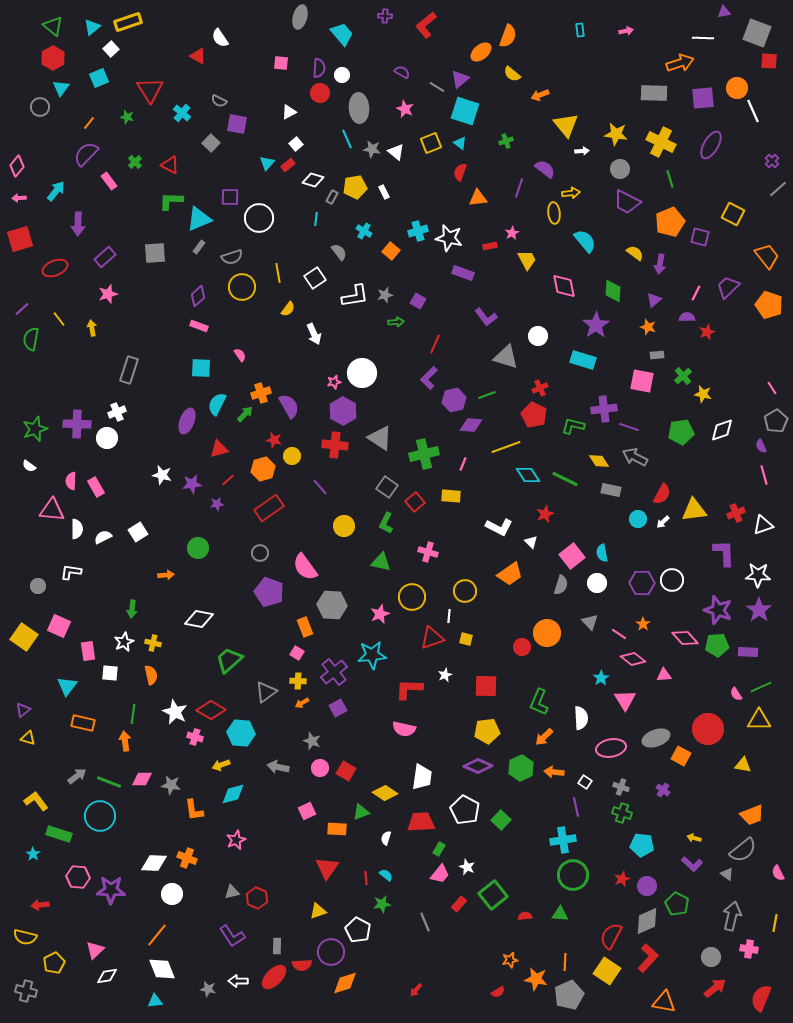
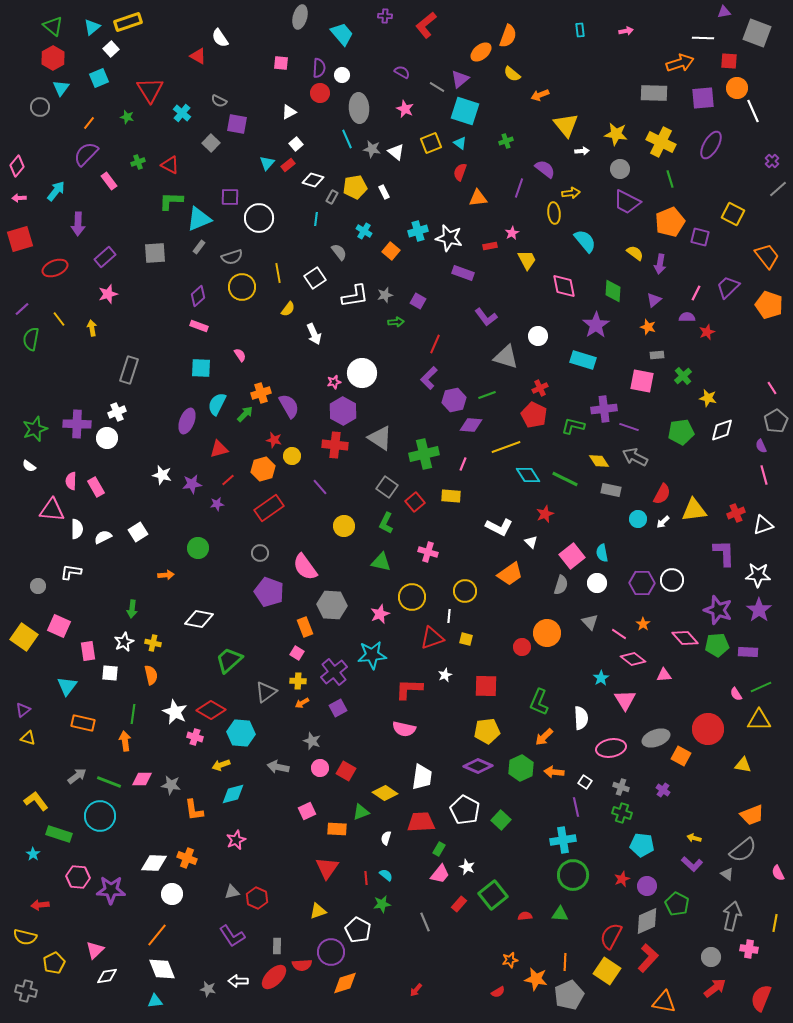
red square at (769, 61): moved 40 px left
green cross at (135, 162): moved 3 px right; rotated 24 degrees clockwise
yellow star at (703, 394): moved 5 px right, 4 px down
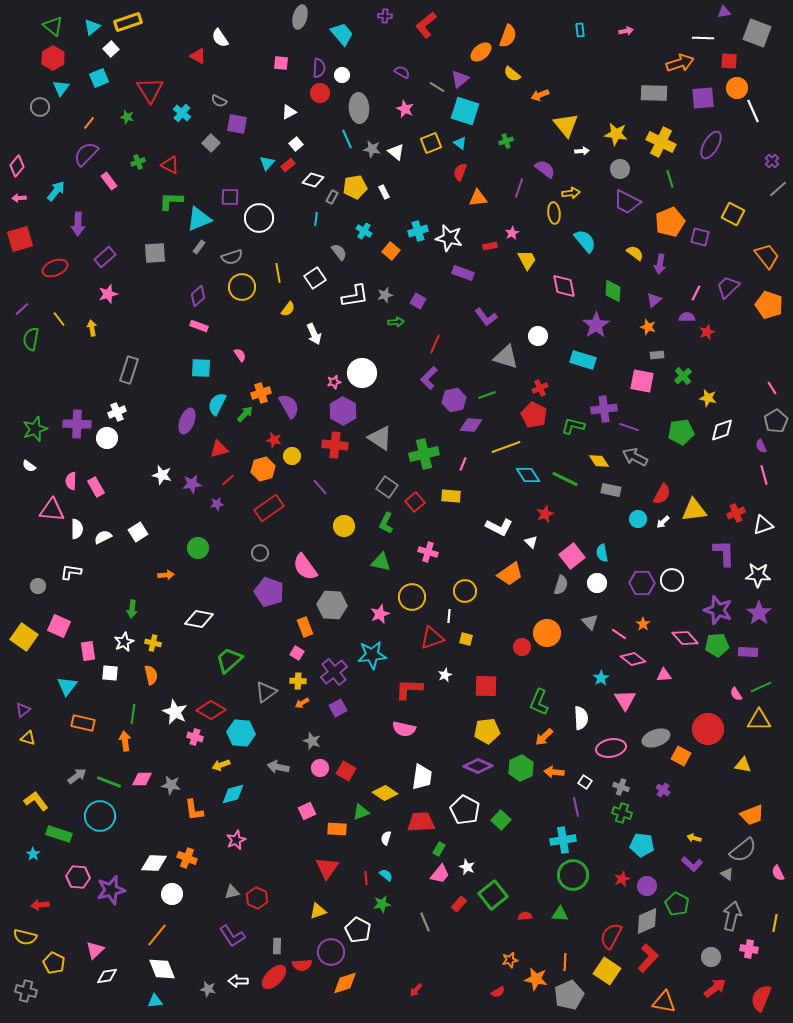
purple star at (759, 610): moved 3 px down
purple star at (111, 890): rotated 16 degrees counterclockwise
yellow pentagon at (54, 963): rotated 20 degrees counterclockwise
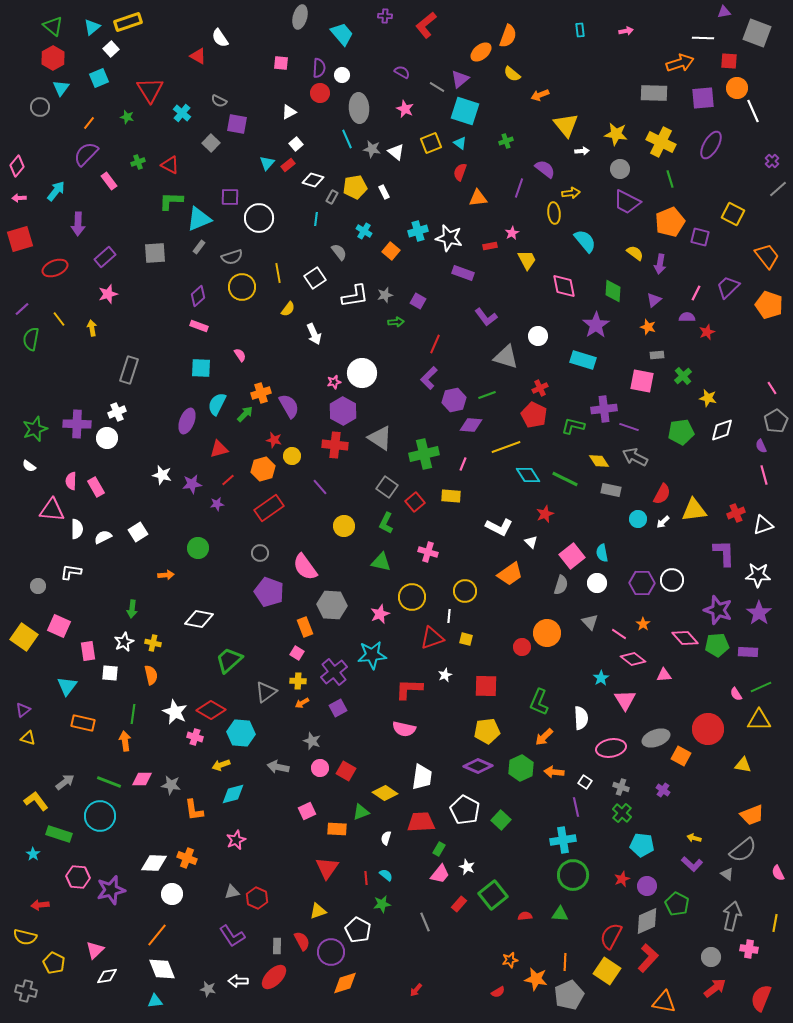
gray arrow at (77, 776): moved 12 px left, 6 px down
green cross at (622, 813): rotated 24 degrees clockwise
red semicircle at (302, 965): moved 24 px up; rotated 114 degrees counterclockwise
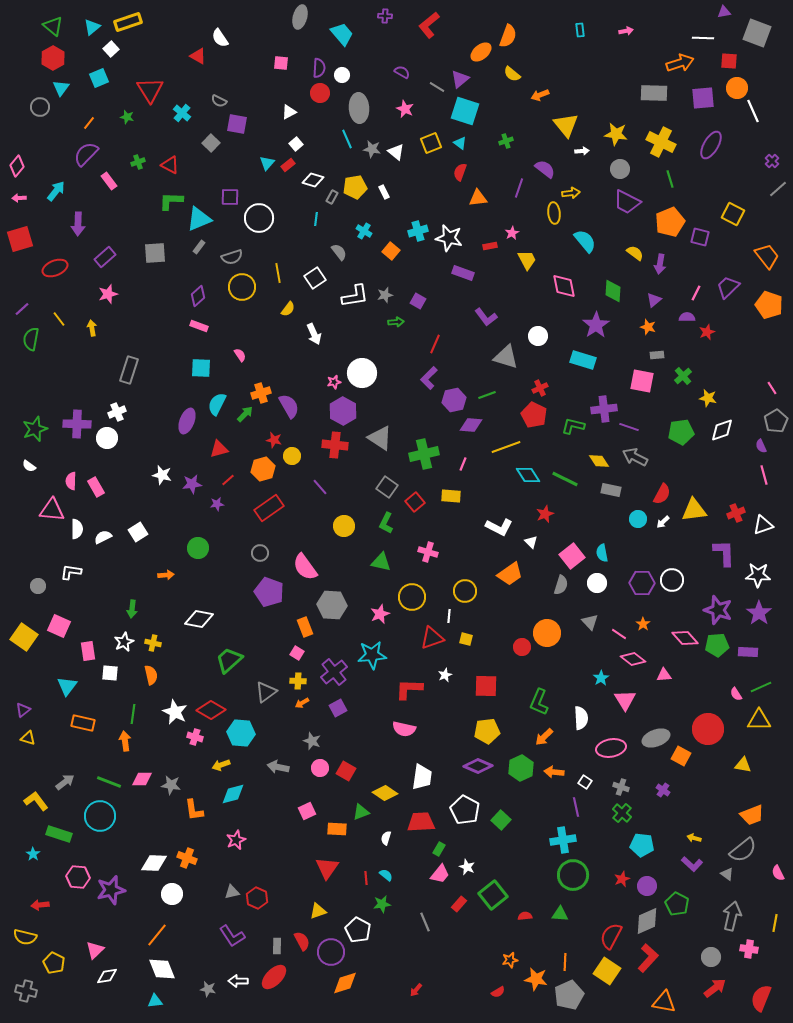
red L-shape at (426, 25): moved 3 px right
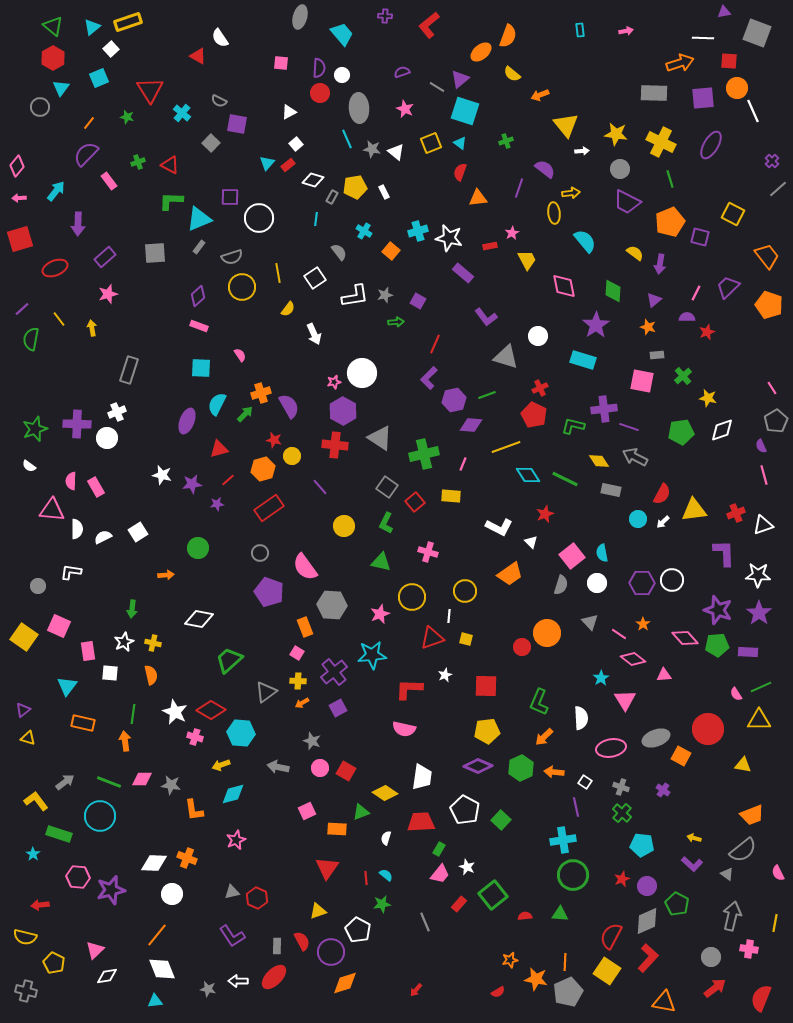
purple semicircle at (402, 72): rotated 49 degrees counterclockwise
purple rectangle at (463, 273): rotated 20 degrees clockwise
gray pentagon at (569, 995): moved 1 px left, 3 px up
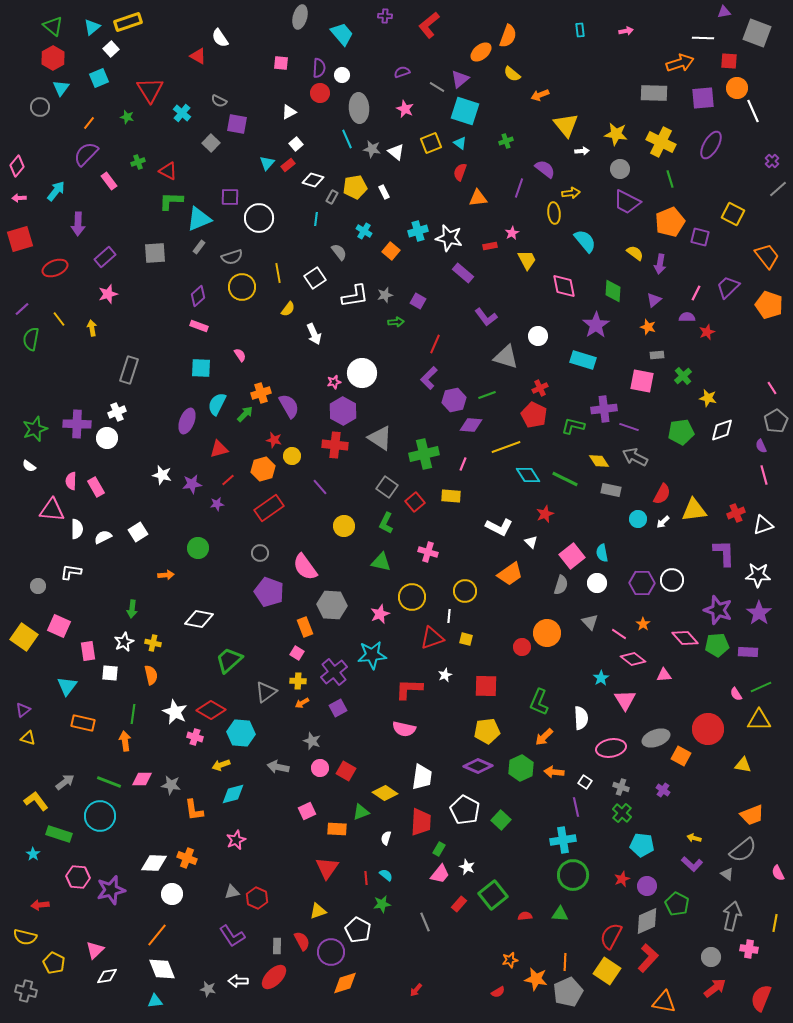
red triangle at (170, 165): moved 2 px left, 6 px down
red trapezoid at (421, 822): rotated 96 degrees clockwise
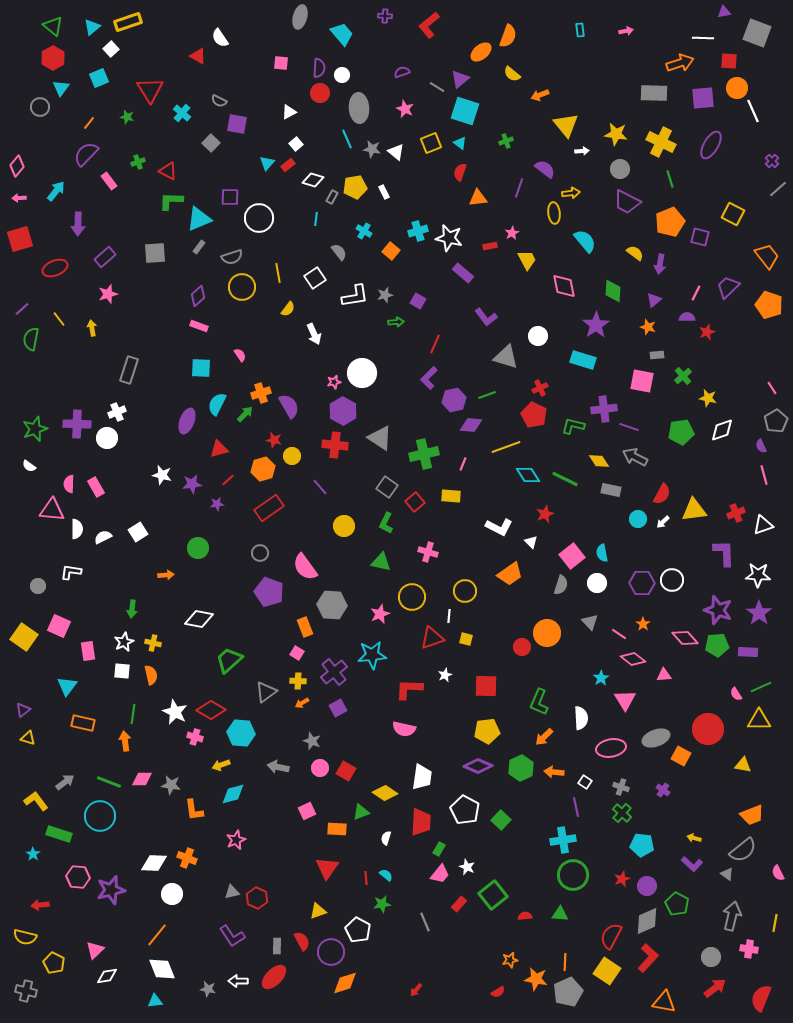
pink semicircle at (71, 481): moved 2 px left, 3 px down
white square at (110, 673): moved 12 px right, 2 px up
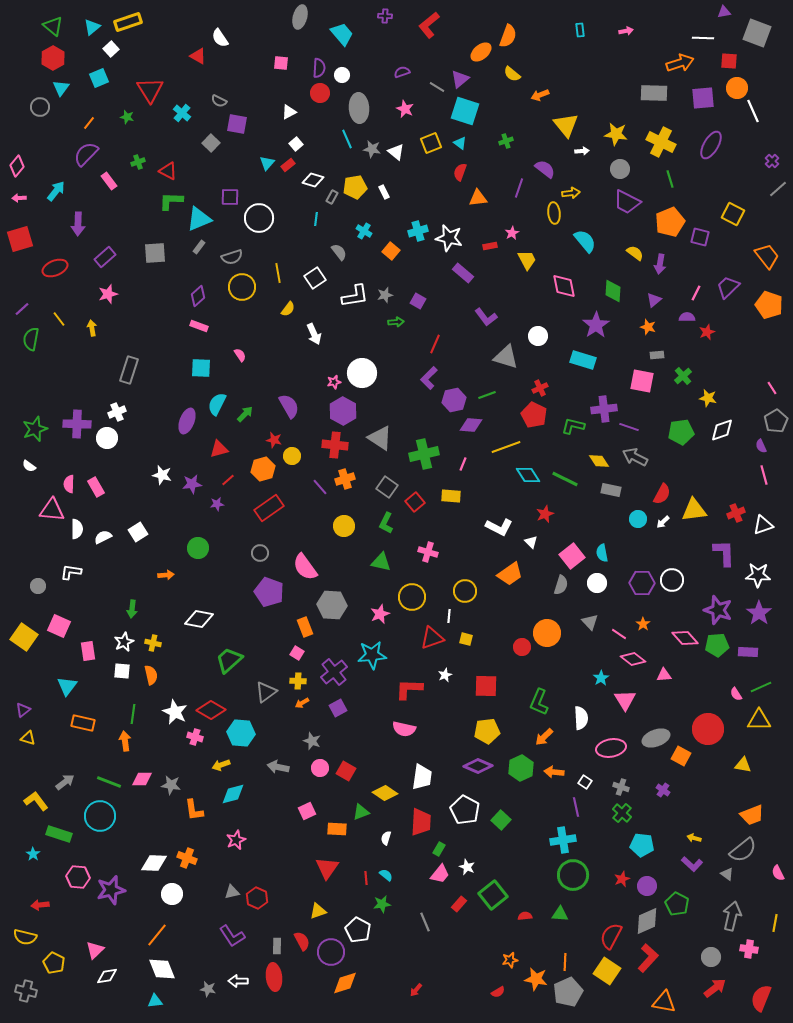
orange cross at (261, 393): moved 84 px right, 86 px down
red ellipse at (274, 977): rotated 52 degrees counterclockwise
